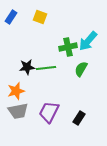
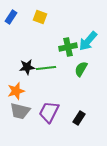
gray trapezoid: moved 2 px right; rotated 25 degrees clockwise
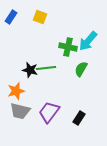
green cross: rotated 24 degrees clockwise
black star: moved 3 px right, 3 px down; rotated 21 degrees clockwise
purple trapezoid: rotated 10 degrees clockwise
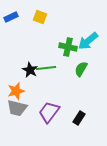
blue rectangle: rotated 32 degrees clockwise
cyan arrow: rotated 10 degrees clockwise
black star: rotated 14 degrees clockwise
gray trapezoid: moved 3 px left, 3 px up
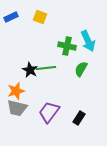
cyan arrow: rotated 75 degrees counterclockwise
green cross: moved 1 px left, 1 px up
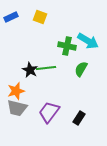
cyan arrow: rotated 35 degrees counterclockwise
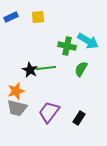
yellow square: moved 2 px left; rotated 24 degrees counterclockwise
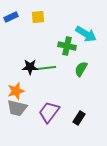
cyan arrow: moved 2 px left, 7 px up
black star: moved 3 px up; rotated 28 degrees counterclockwise
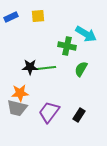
yellow square: moved 1 px up
orange star: moved 4 px right, 2 px down; rotated 12 degrees clockwise
black rectangle: moved 3 px up
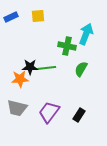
cyan arrow: rotated 100 degrees counterclockwise
orange star: moved 14 px up
